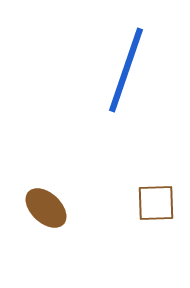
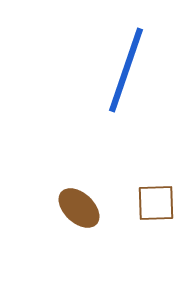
brown ellipse: moved 33 px right
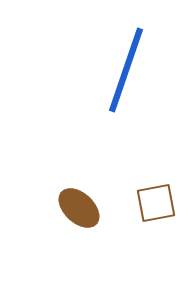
brown square: rotated 9 degrees counterclockwise
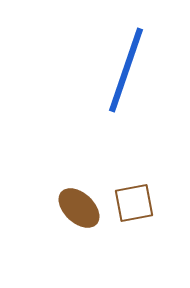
brown square: moved 22 px left
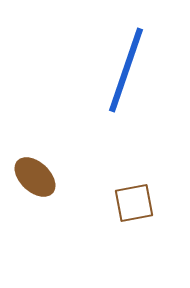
brown ellipse: moved 44 px left, 31 px up
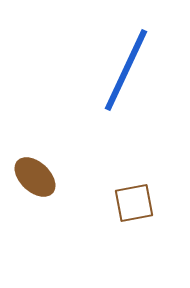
blue line: rotated 6 degrees clockwise
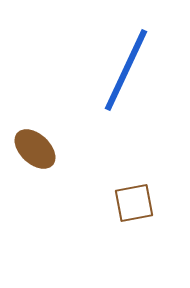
brown ellipse: moved 28 px up
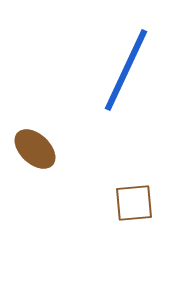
brown square: rotated 6 degrees clockwise
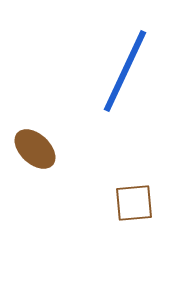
blue line: moved 1 px left, 1 px down
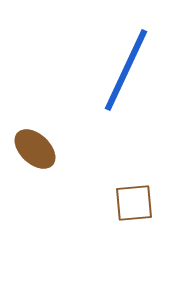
blue line: moved 1 px right, 1 px up
